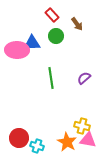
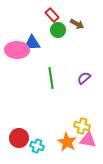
brown arrow: rotated 24 degrees counterclockwise
green circle: moved 2 px right, 6 px up
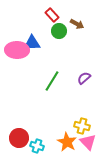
green circle: moved 1 px right, 1 px down
green line: moved 1 px right, 3 px down; rotated 40 degrees clockwise
pink triangle: moved 2 px down; rotated 36 degrees clockwise
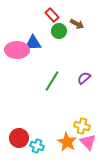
blue triangle: moved 1 px right
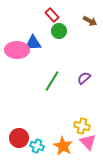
brown arrow: moved 13 px right, 3 px up
orange star: moved 4 px left, 4 px down
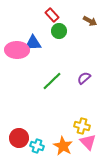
green line: rotated 15 degrees clockwise
